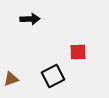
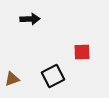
red square: moved 4 px right
brown triangle: moved 1 px right
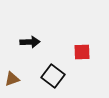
black arrow: moved 23 px down
black square: rotated 25 degrees counterclockwise
